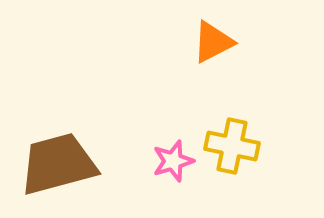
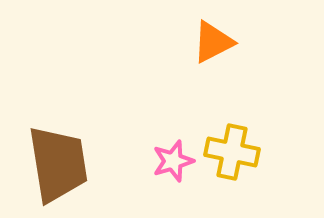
yellow cross: moved 6 px down
brown trapezoid: rotated 96 degrees clockwise
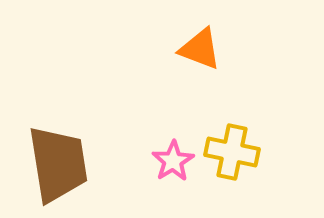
orange triangle: moved 13 px left, 7 px down; rotated 48 degrees clockwise
pink star: rotated 15 degrees counterclockwise
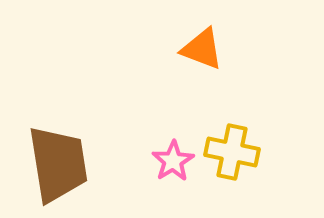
orange triangle: moved 2 px right
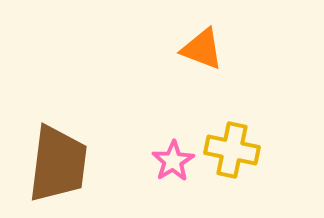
yellow cross: moved 2 px up
brown trapezoid: rotated 16 degrees clockwise
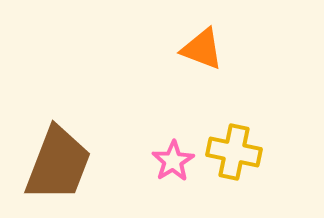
yellow cross: moved 2 px right, 2 px down
brown trapezoid: rotated 14 degrees clockwise
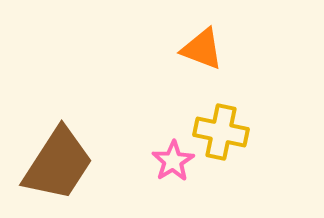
yellow cross: moved 13 px left, 20 px up
brown trapezoid: rotated 12 degrees clockwise
